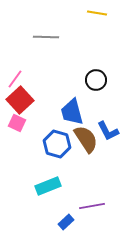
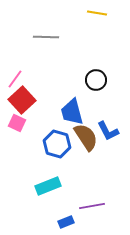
red square: moved 2 px right
brown semicircle: moved 2 px up
blue rectangle: rotated 21 degrees clockwise
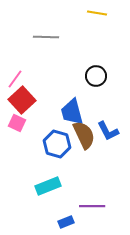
black circle: moved 4 px up
brown semicircle: moved 2 px left, 2 px up; rotated 8 degrees clockwise
purple line: rotated 10 degrees clockwise
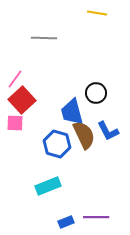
gray line: moved 2 px left, 1 px down
black circle: moved 17 px down
pink square: moved 2 px left; rotated 24 degrees counterclockwise
purple line: moved 4 px right, 11 px down
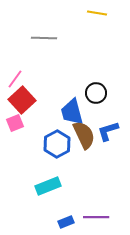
pink square: rotated 24 degrees counterclockwise
blue L-shape: rotated 100 degrees clockwise
blue hexagon: rotated 16 degrees clockwise
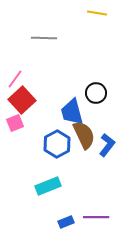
blue L-shape: moved 1 px left, 14 px down; rotated 145 degrees clockwise
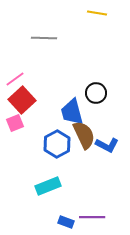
pink line: rotated 18 degrees clockwise
blue L-shape: rotated 80 degrees clockwise
purple line: moved 4 px left
blue rectangle: rotated 42 degrees clockwise
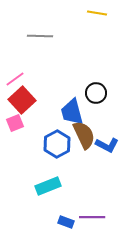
gray line: moved 4 px left, 2 px up
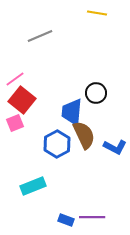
gray line: rotated 25 degrees counterclockwise
red square: rotated 8 degrees counterclockwise
blue trapezoid: rotated 20 degrees clockwise
blue L-shape: moved 8 px right, 2 px down
cyan rectangle: moved 15 px left
blue rectangle: moved 2 px up
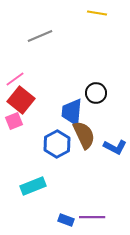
red square: moved 1 px left
pink square: moved 1 px left, 2 px up
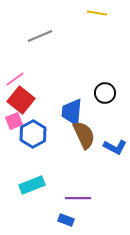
black circle: moved 9 px right
blue hexagon: moved 24 px left, 10 px up
cyan rectangle: moved 1 px left, 1 px up
purple line: moved 14 px left, 19 px up
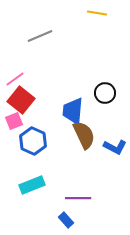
blue trapezoid: moved 1 px right, 1 px up
blue hexagon: moved 7 px down; rotated 8 degrees counterclockwise
blue rectangle: rotated 28 degrees clockwise
